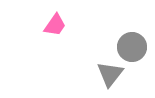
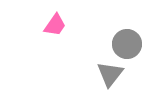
gray circle: moved 5 px left, 3 px up
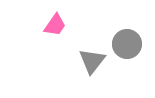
gray triangle: moved 18 px left, 13 px up
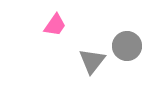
gray circle: moved 2 px down
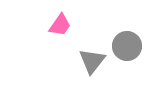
pink trapezoid: moved 5 px right
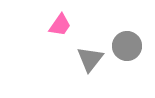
gray triangle: moved 2 px left, 2 px up
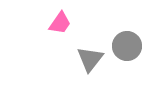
pink trapezoid: moved 2 px up
